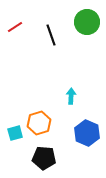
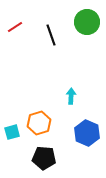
cyan square: moved 3 px left, 1 px up
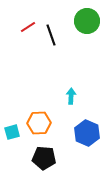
green circle: moved 1 px up
red line: moved 13 px right
orange hexagon: rotated 15 degrees clockwise
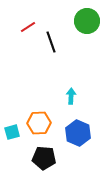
black line: moved 7 px down
blue hexagon: moved 9 px left
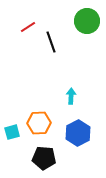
blue hexagon: rotated 10 degrees clockwise
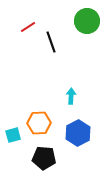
cyan square: moved 1 px right, 3 px down
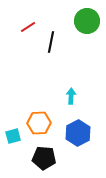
black line: rotated 30 degrees clockwise
cyan square: moved 1 px down
